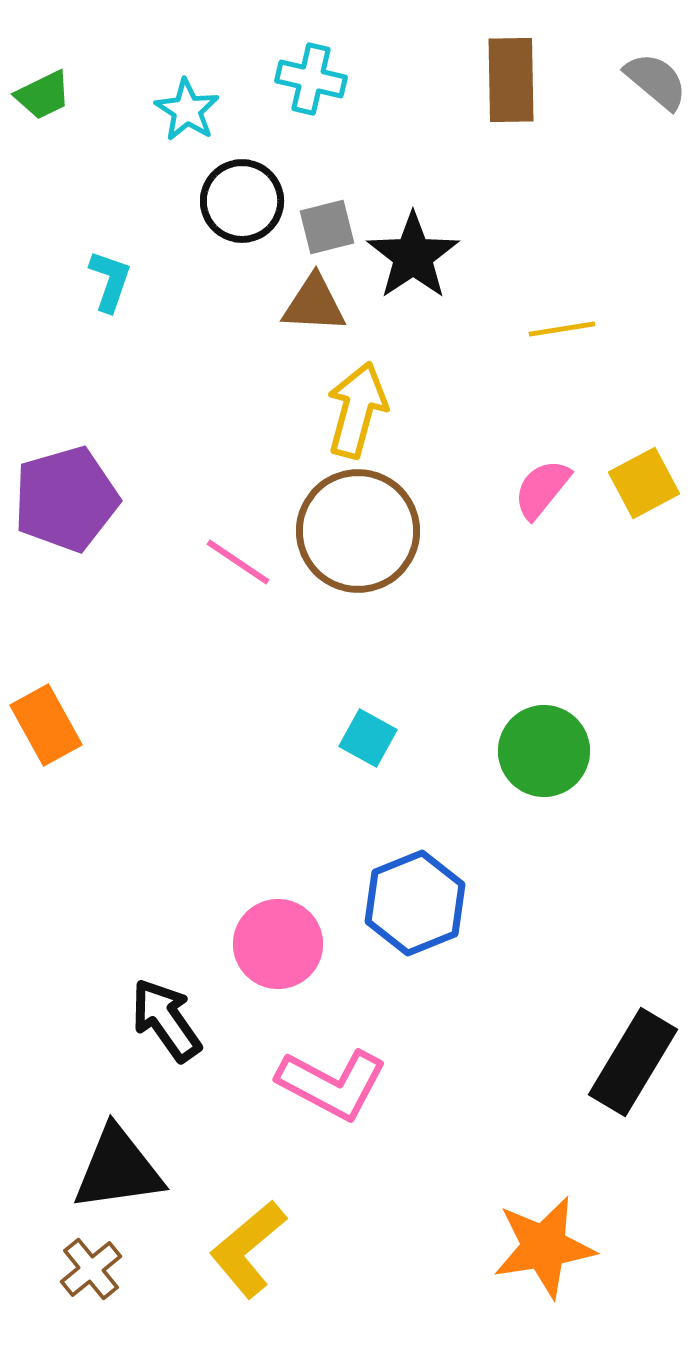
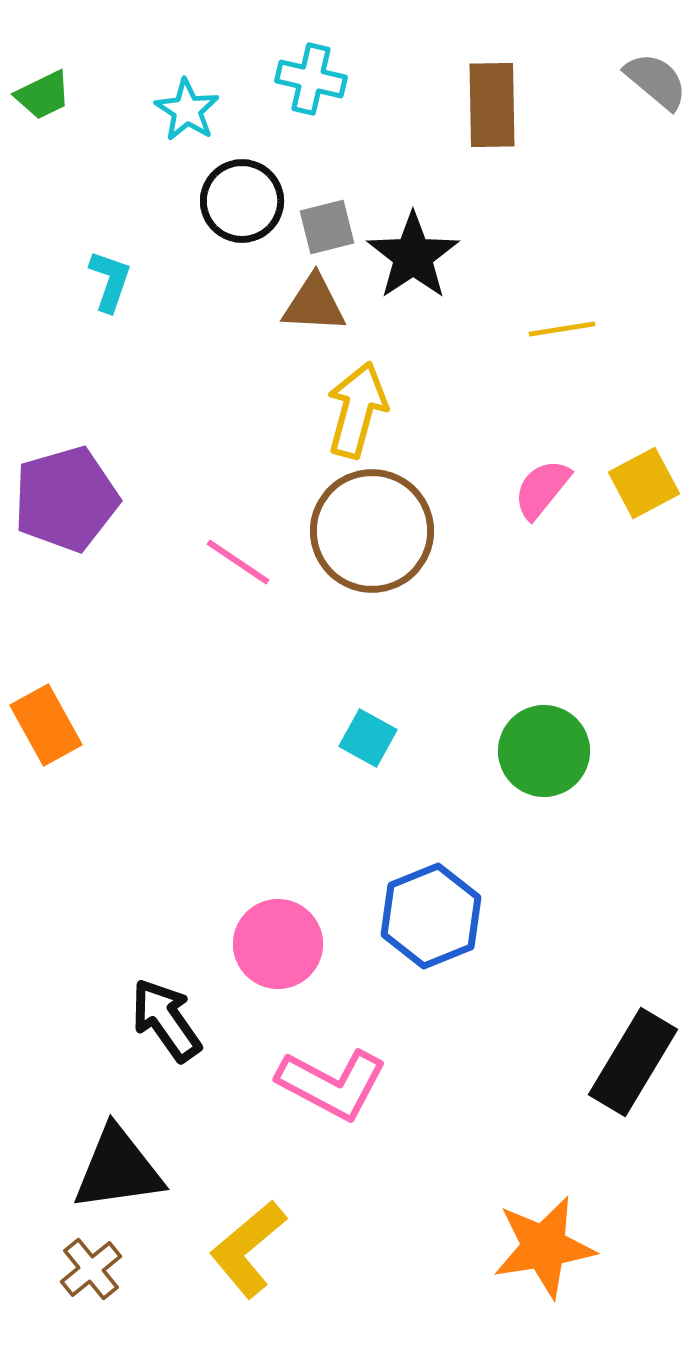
brown rectangle: moved 19 px left, 25 px down
brown circle: moved 14 px right
blue hexagon: moved 16 px right, 13 px down
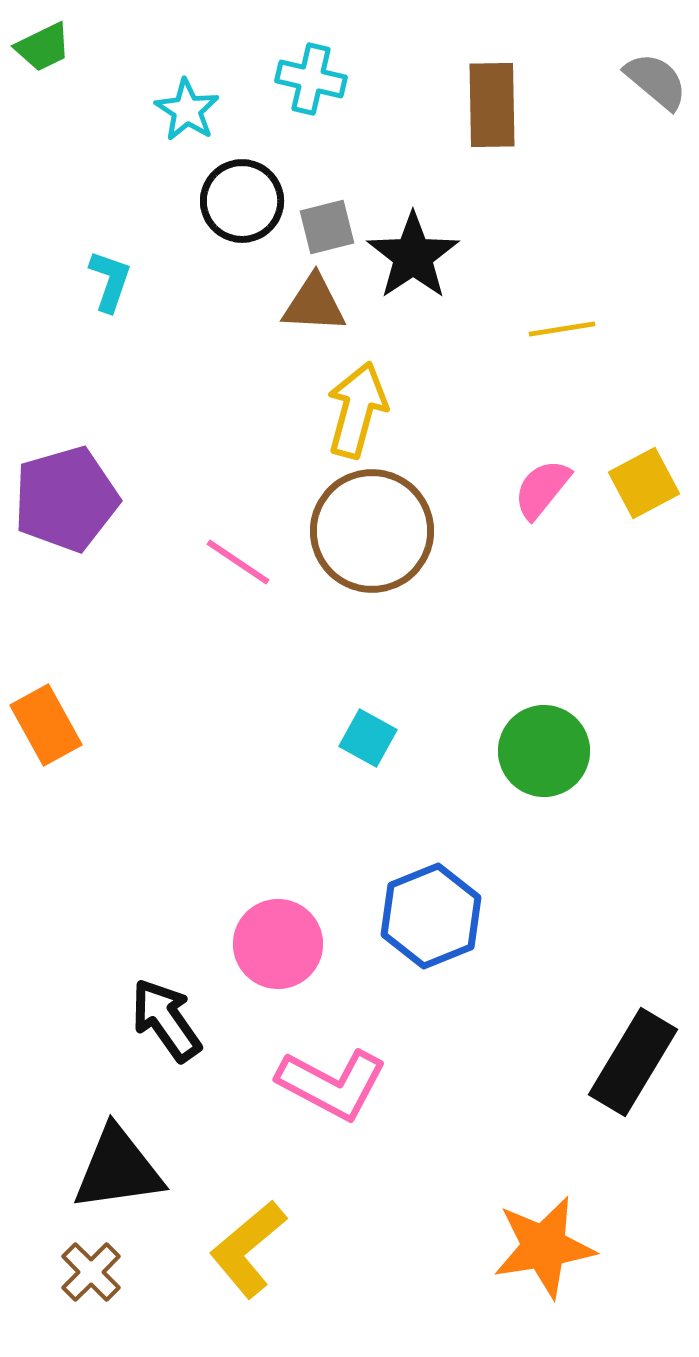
green trapezoid: moved 48 px up
brown cross: moved 3 px down; rotated 6 degrees counterclockwise
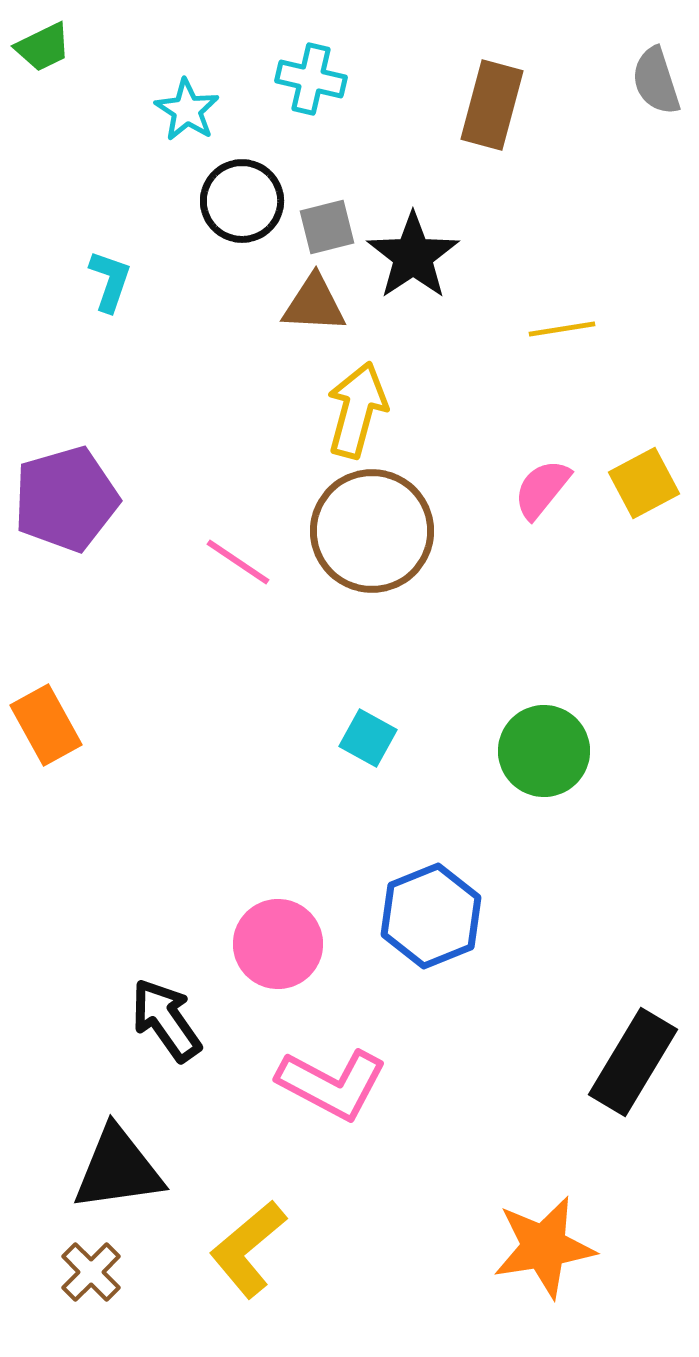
gray semicircle: rotated 148 degrees counterclockwise
brown rectangle: rotated 16 degrees clockwise
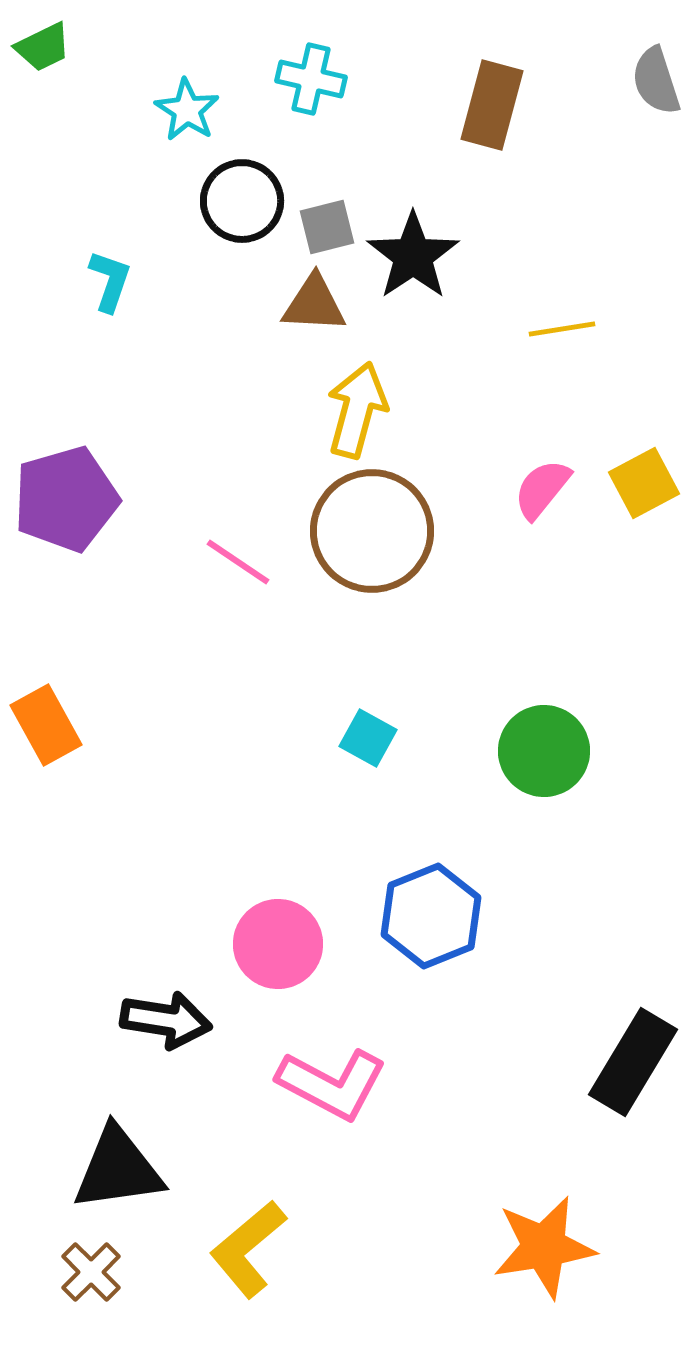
black arrow: rotated 134 degrees clockwise
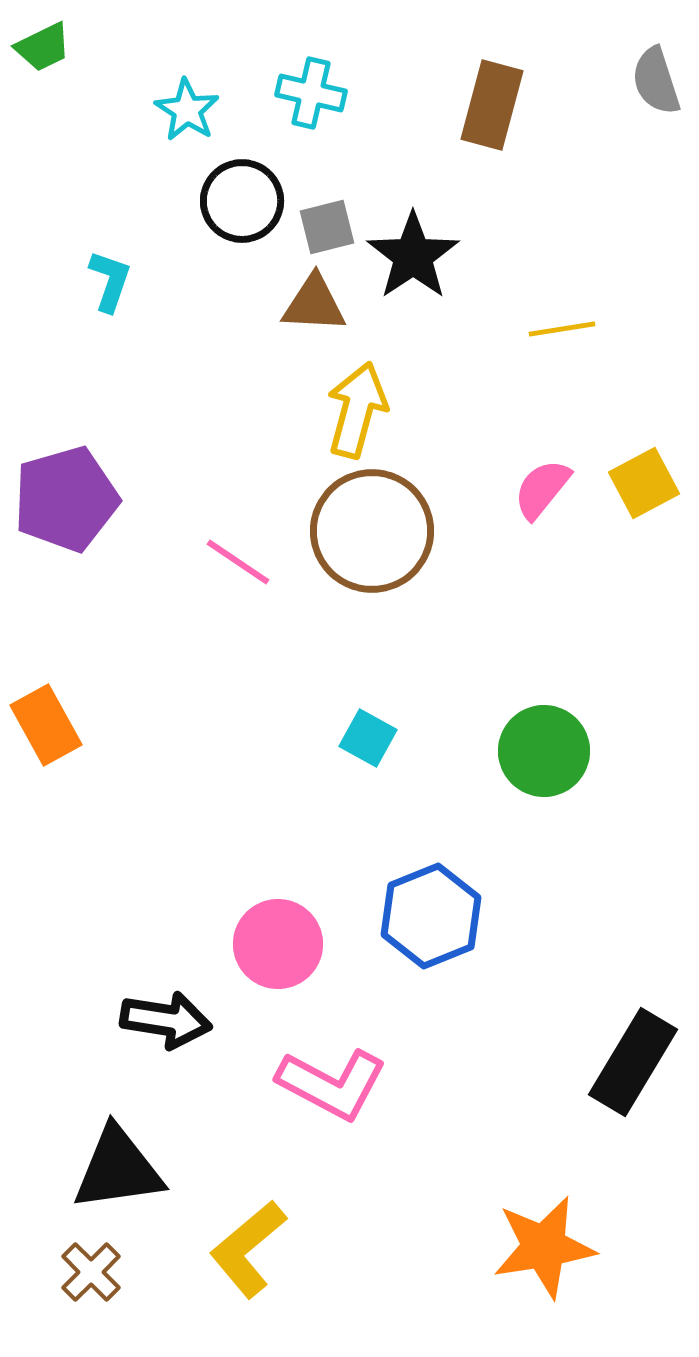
cyan cross: moved 14 px down
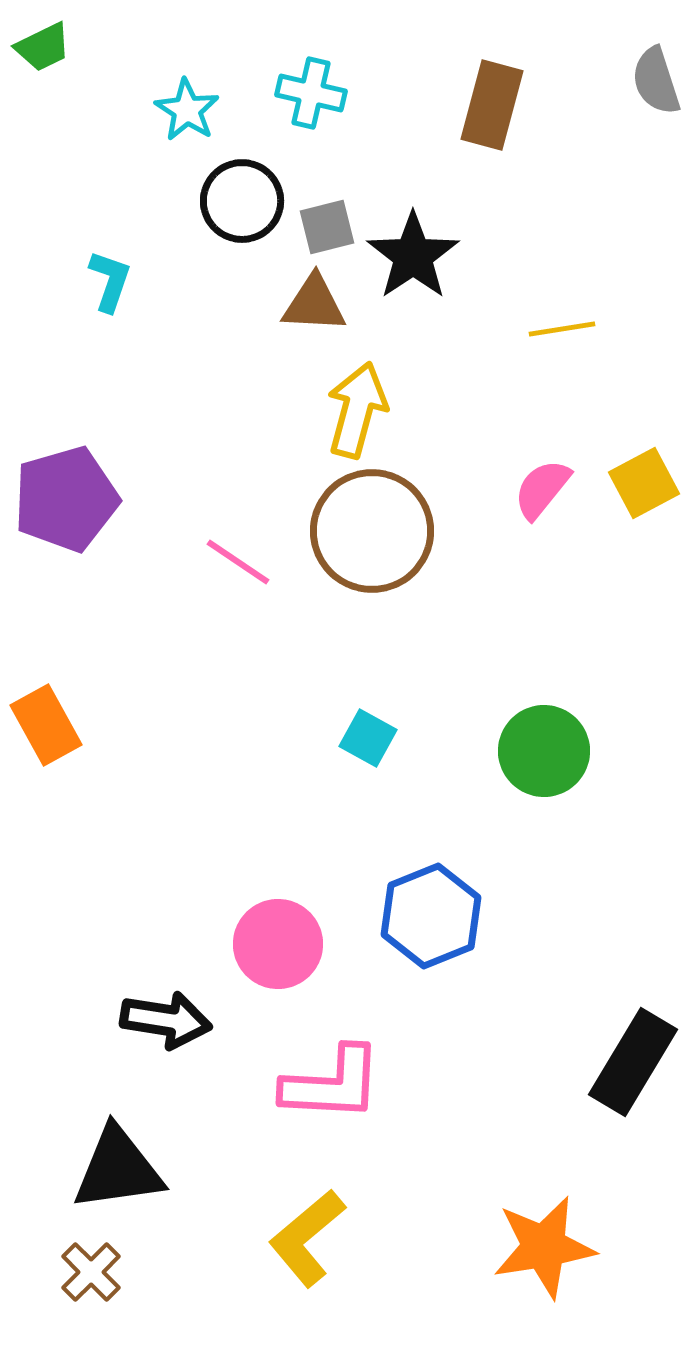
pink L-shape: rotated 25 degrees counterclockwise
yellow L-shape: moved 59 px right, 11 px up
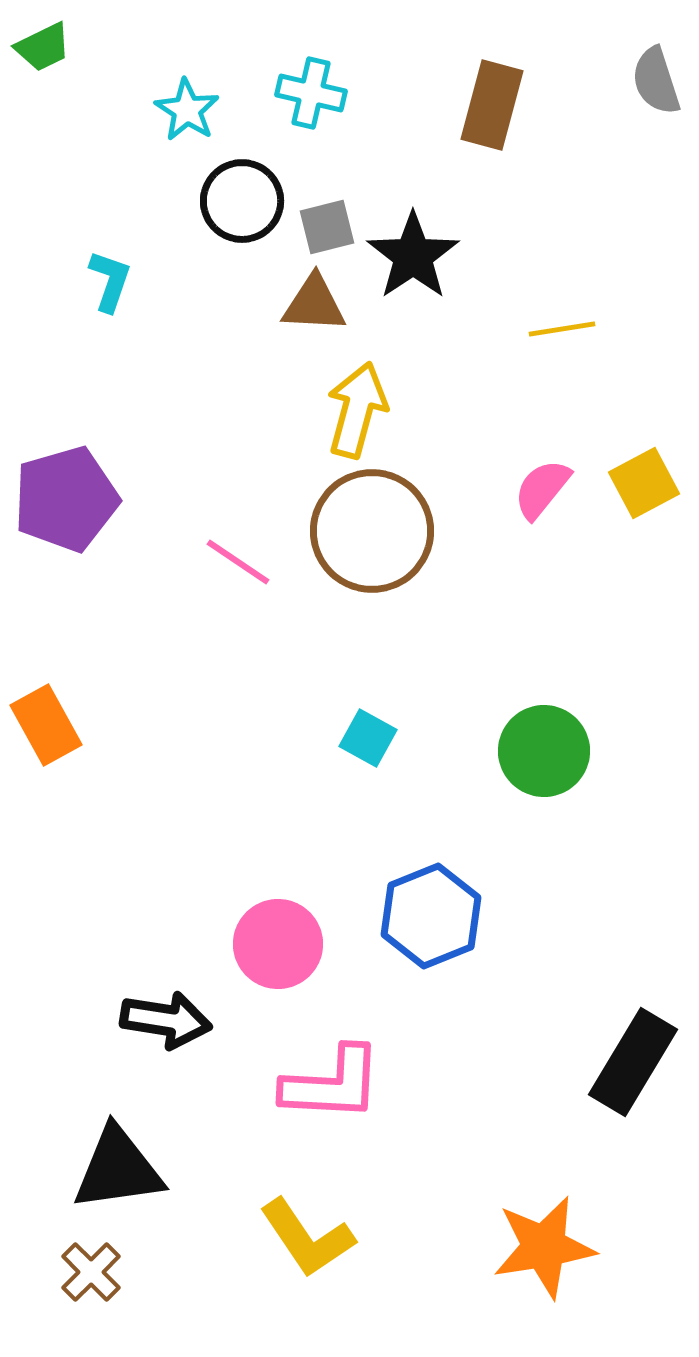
yellow L-shape: rotated 84 degrees counterclockwise
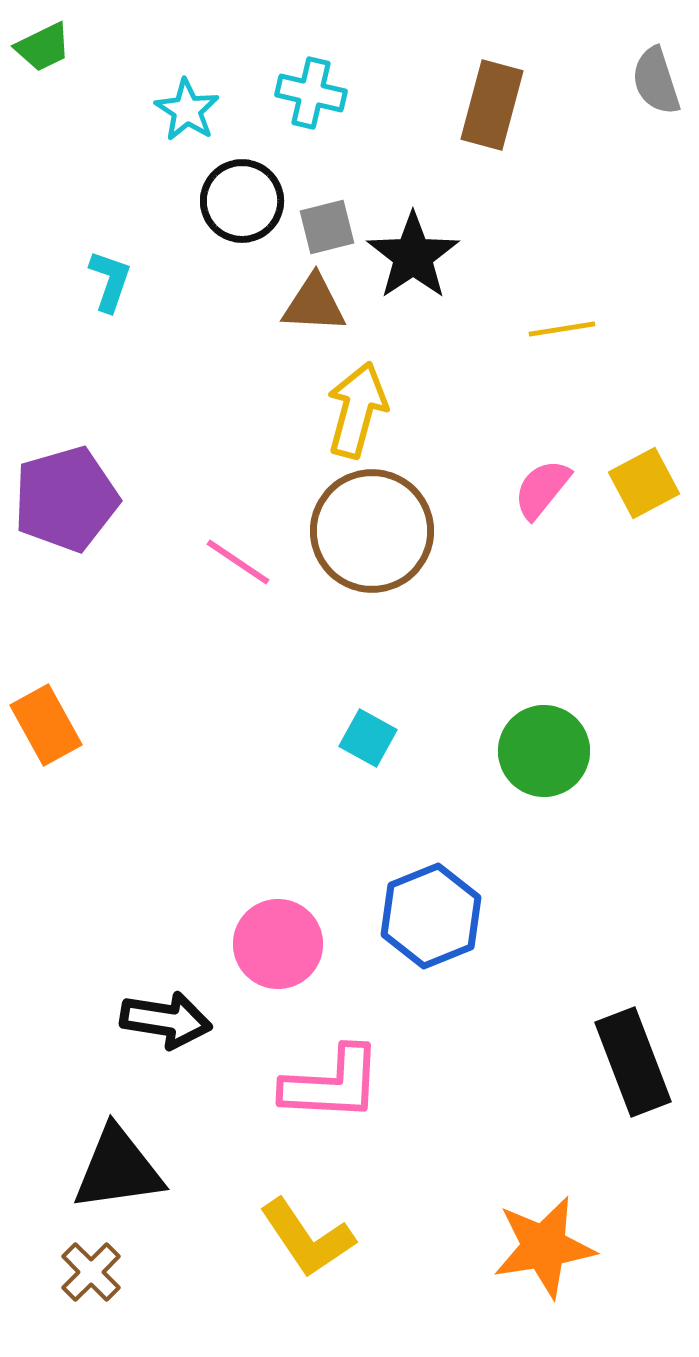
black rectangle: rotated 52 degrees counterclockwise
